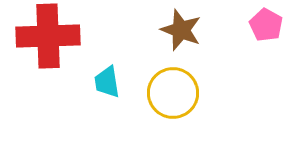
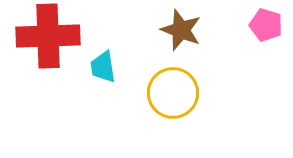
pink pentagon: rotated 12 degrees counterclockwise
cyan trapezoid: moved 4 px left, 15 px up
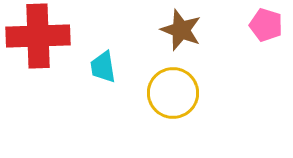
red cross: moved 10 px left
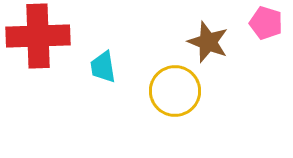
pink pentagon: moved 2 px up
brown star: moved 27 px right, 12 px down
yellow circle: moved 2 px right, 2 px up
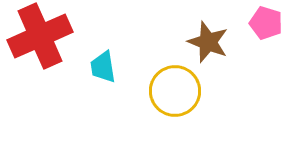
red cross: moved 2 px right; rotated 22 degrees counterclockwise
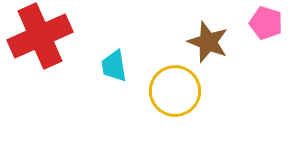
cyan trapezoid: moved 11 px right, 1 px up
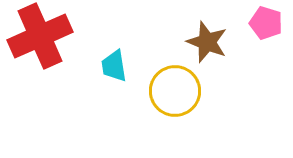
brown star: moved 1 px left
